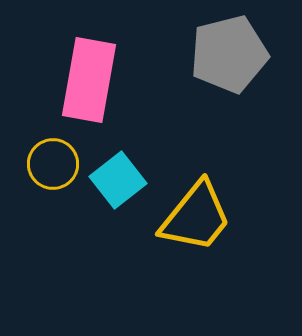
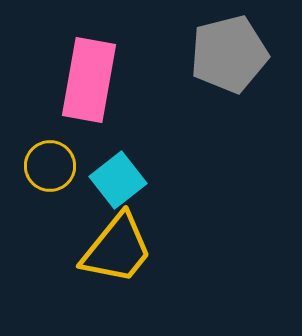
yellow circle: moved 3 px left, 2 px down
yellow trapezoid: moved 79 px left, 32 px down
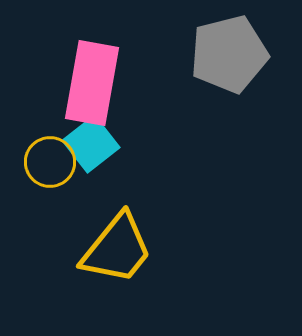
pink rectangle: moved 3 px right, 3 px down
yellow circle: moved 4 px up
cyan square: moved 27 px left, 36 px up
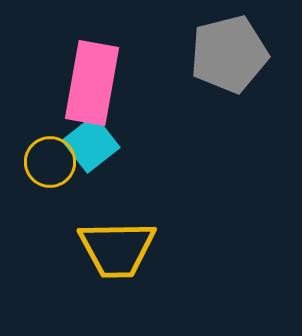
yellow trapezoid: rotated 50 degrees clockwise
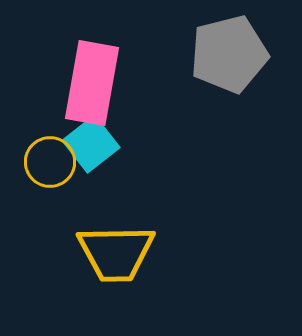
yellow trapezoid: moved 1 px left, 4 px down
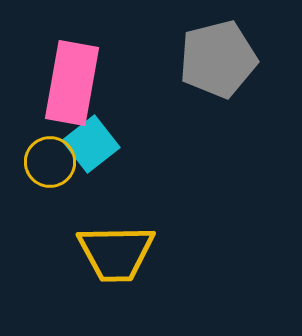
gray pentagon: moved 11 px left, 5 px down
pink rectangle: moved 20 px left
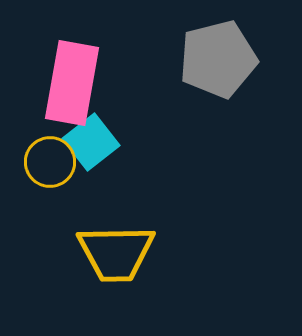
cyan square: moved 2 px up
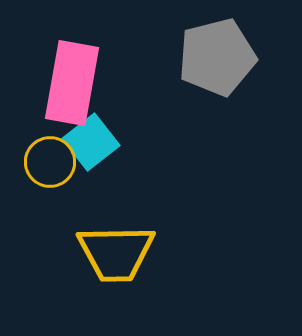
gray pentagon: moved 1 px left, 2 px up
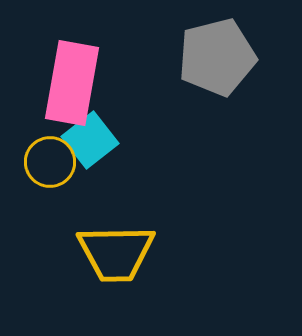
cyan square: moved 1 px left, 2 px up
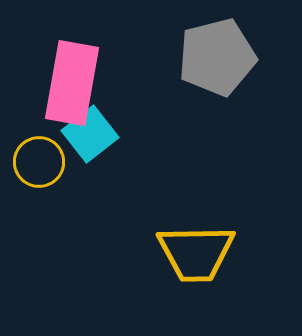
cyan square: moved 6 px up
yellow circle: moved 11 px left
yellow trapezoid: moved 80 px right
